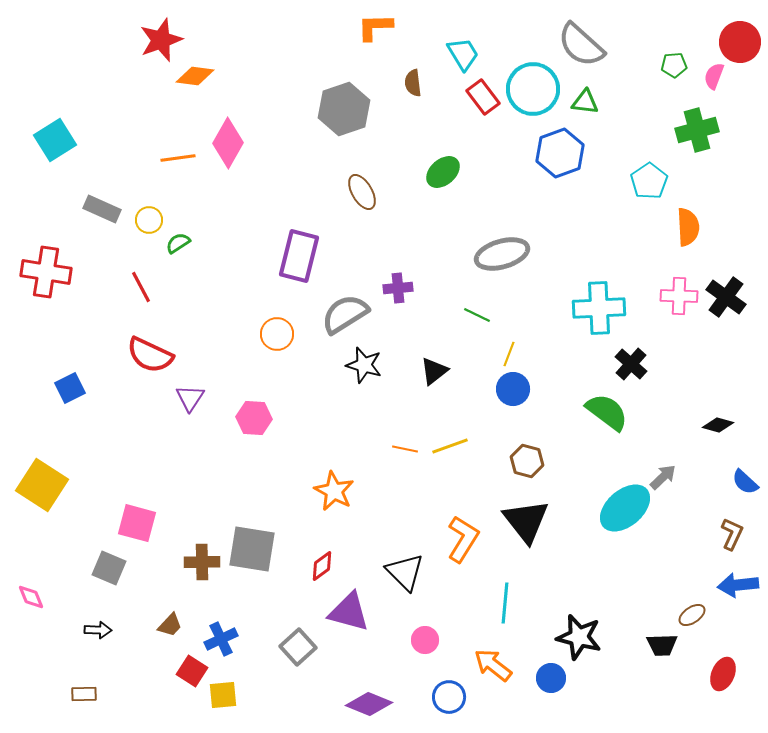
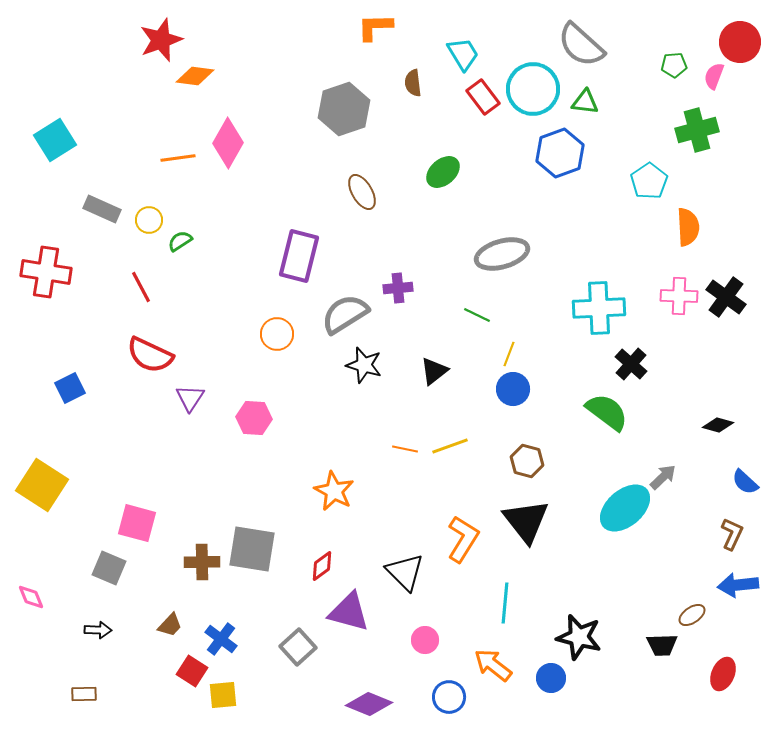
green semicircle at (178, 243): moved 2 px right, 2 px up
blue cross at (221, 639): rotated 28 degrees counterclockwise
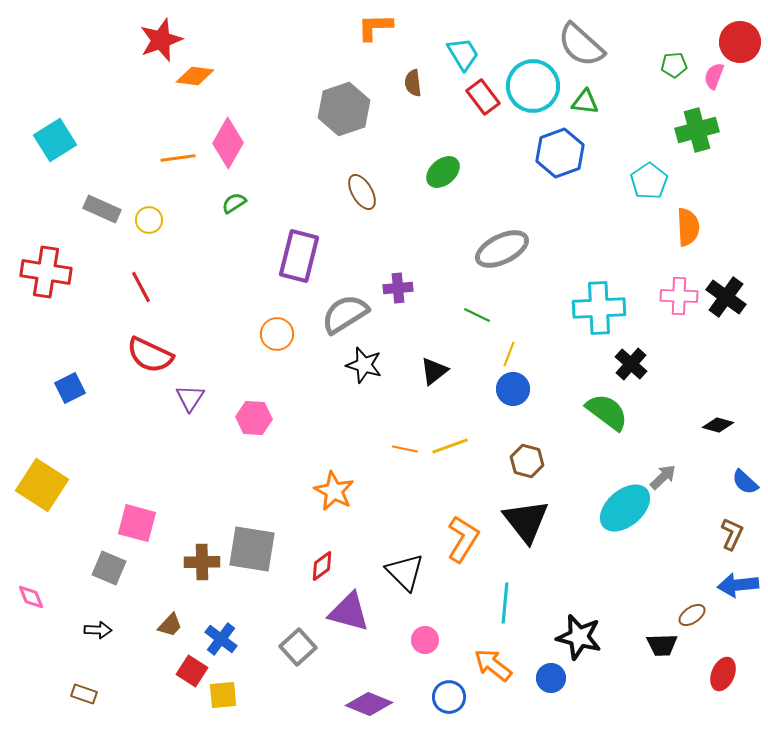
cyan circle at (533, 89): moved 3 px up
green semicircle at (180, 241): moved 54 px right, 38 px up
gray ellipse at (502, 254): moved 5 px up; rotated 10 degrees counterclockwise
brown rectangle at (84, 694): rotated 20 degrees clockwise
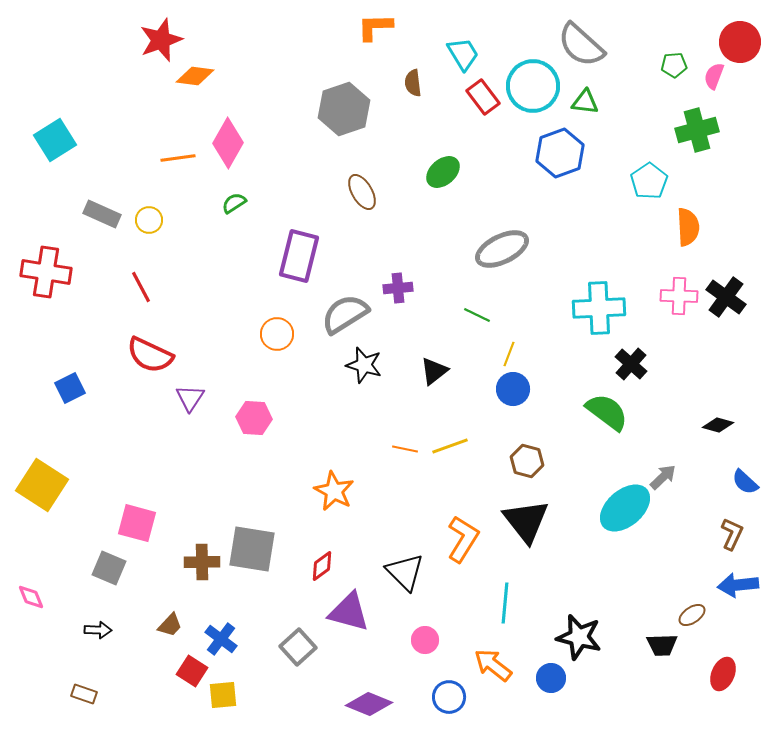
gray rectangle at (102, 209): moved 5 px down
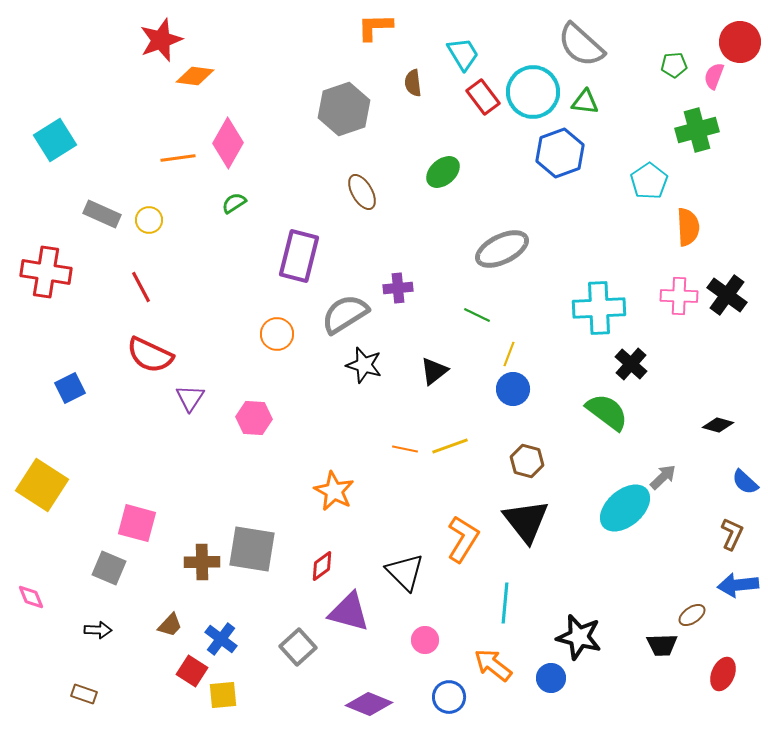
cyan circle at (533, 86): moved 6 px down
black cross at (726, 297): moved 1 px right, 2 px up
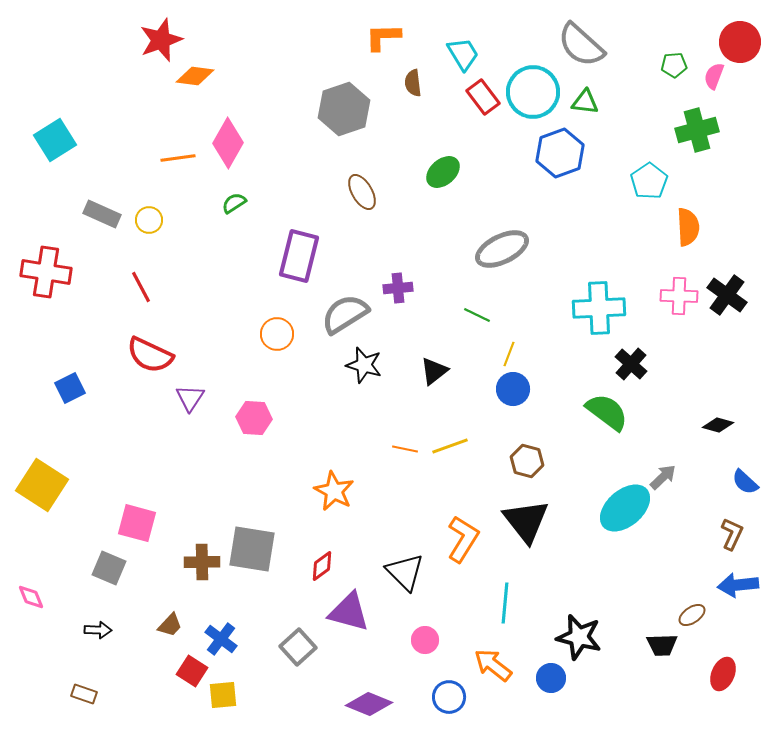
orange L-shape at (375, 27): moved 8 px right, 10 px down
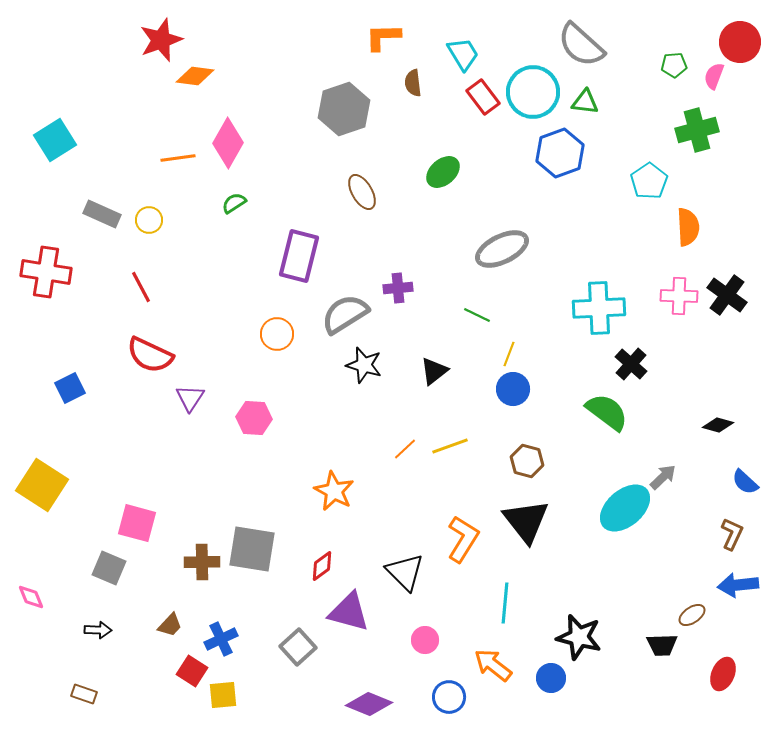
orange line at (405, 449): rotated 55 degrees counterclockwise
blue cross at (221, 639): rotated 28 degrees clockwise
